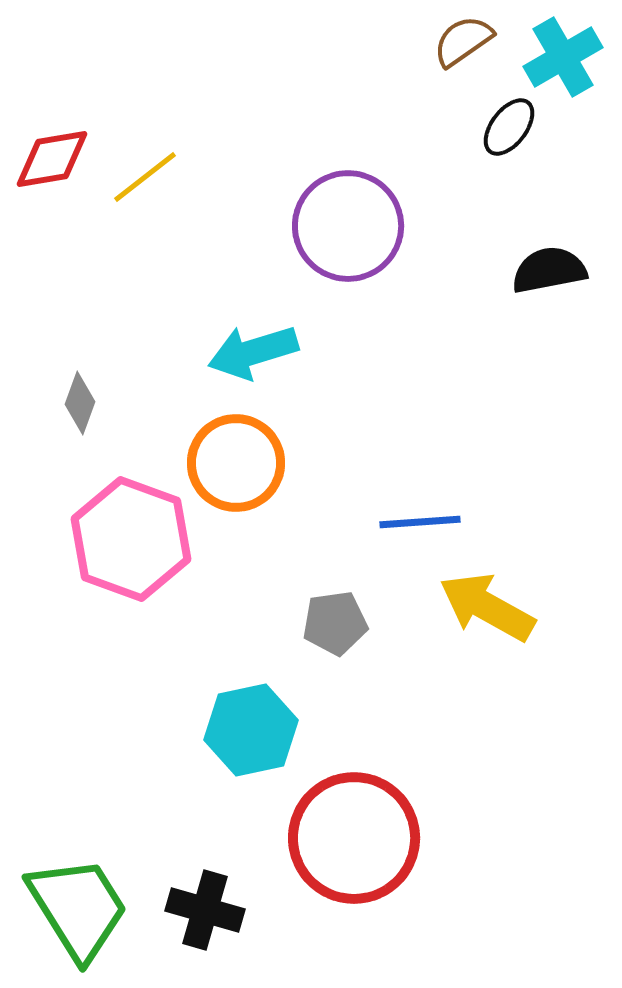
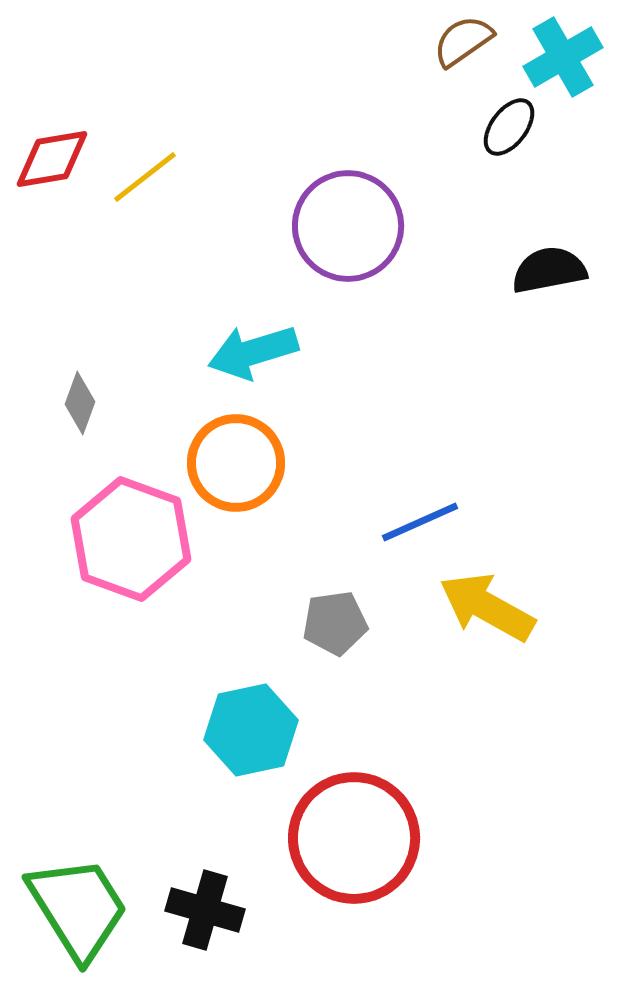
blue line: rotated 20 degrees counterclockwise
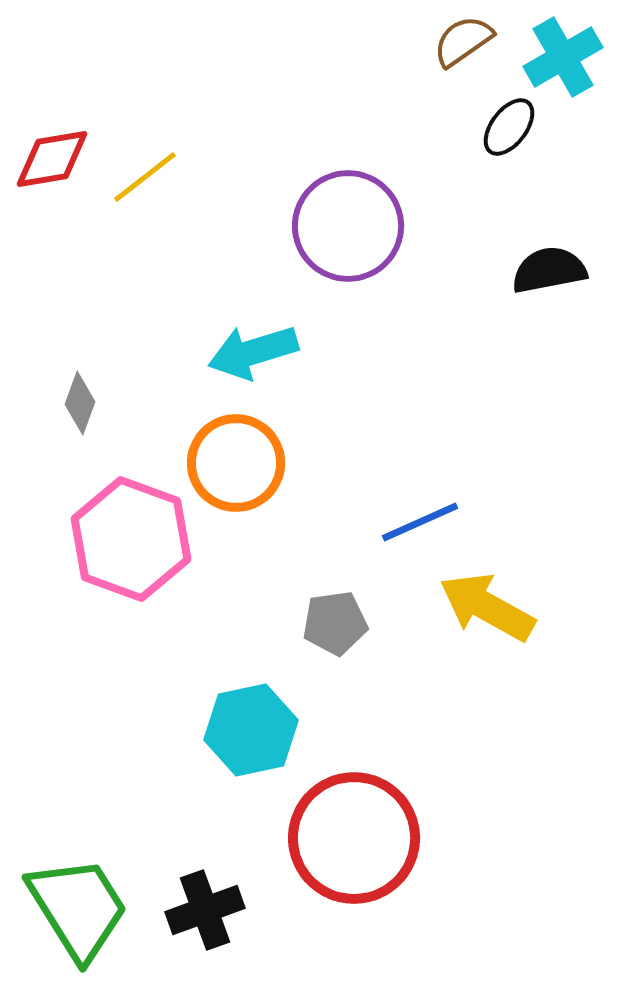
black cross: rotated 36 degrees counterclockwise
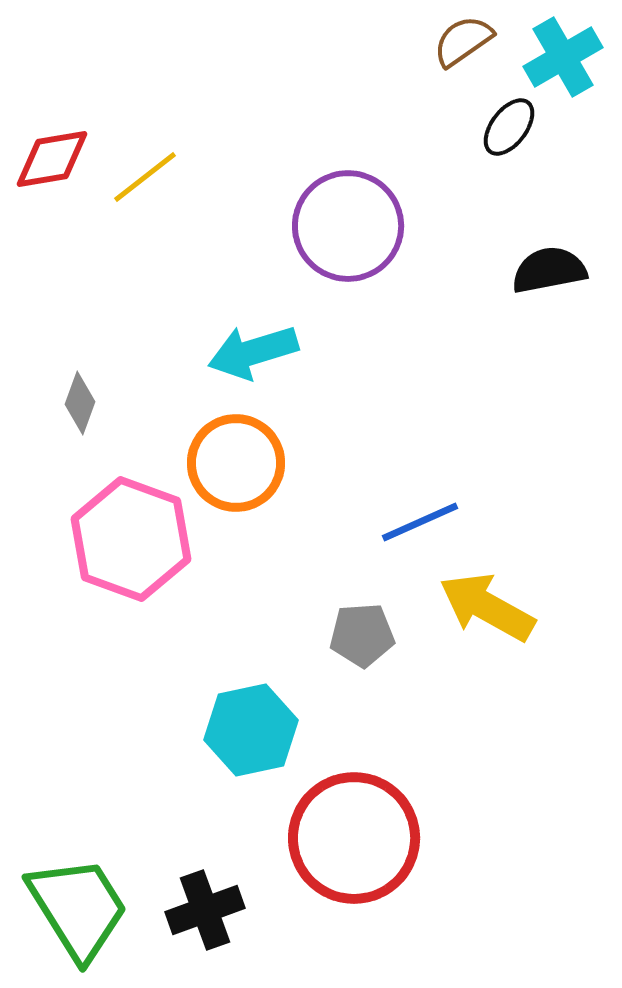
gray pentagon: moved 27 px right, 12 px down; rotated 4 degrees clockwise
